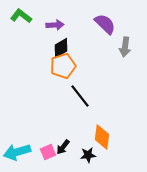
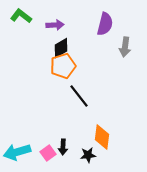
purple semicircle: rotated 60 degrees clockwise
black line: moved 1 px left
black arrow: rotated 35 degrees counterclockwise
pink square: moved 1 px down; rotated 14 degrees counterclockwise
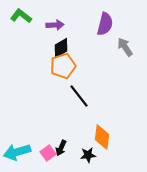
gray arrow: rotated 138 degrees clockwise
black arrow: moved 2 px left, 1 px down; rotated 21 degrees clockwise
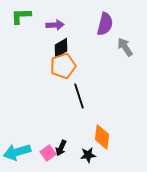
green L-shape: rotated 40 degrees counterclockwise
black line: rotated 20 degrees clockwise
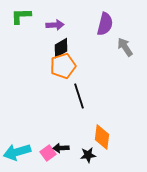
black arrow: rotated 63 degrees clockwise
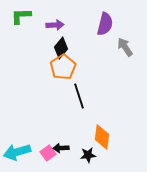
black diamond: rotated 20 degrees counterclockwise
orange pentagon: moved 1 px down; rotated 15 degrees counterclockwise
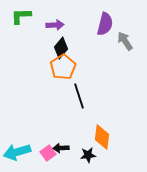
gray arrow: moved 6 px up
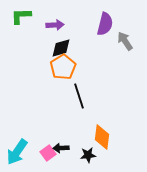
black diamond: rotated 35 degrees clockwise
cyan arrow: rotated 40 degrees counterclockwise
